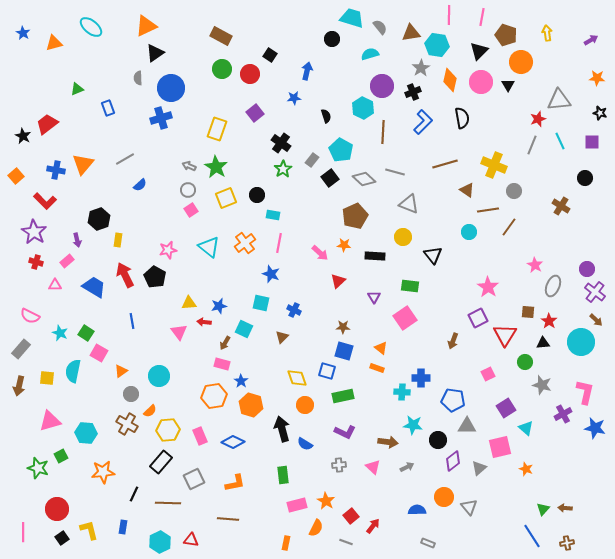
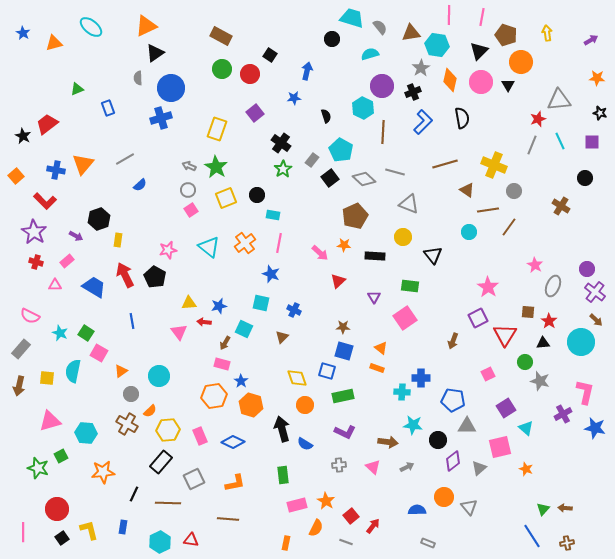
purple arrow at (77, 240): moved 1 px left, 4 px up; rotated 48 degrees counterclockwise
gray star at (542, 385): moved 2 px left, 4 px up
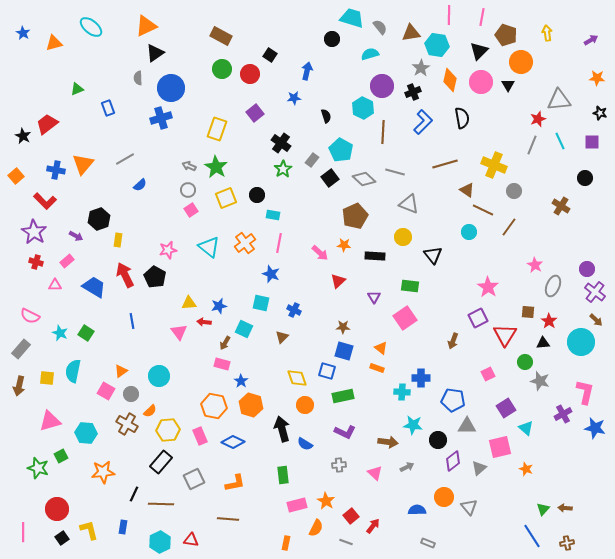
brown line at (488, 210): moved 5 px left; rotated 35 degrees clockwise
pink square at (99, 353): moved 7 px right, 38 px down
orange hexagon at (214, 396): moved 10 px down; rotated 20 degrees clockwise
pink triangle at (373, 467): moved 2 px right, 6 px down
brown line at (168, 503): moved 7 px left, 1 px down
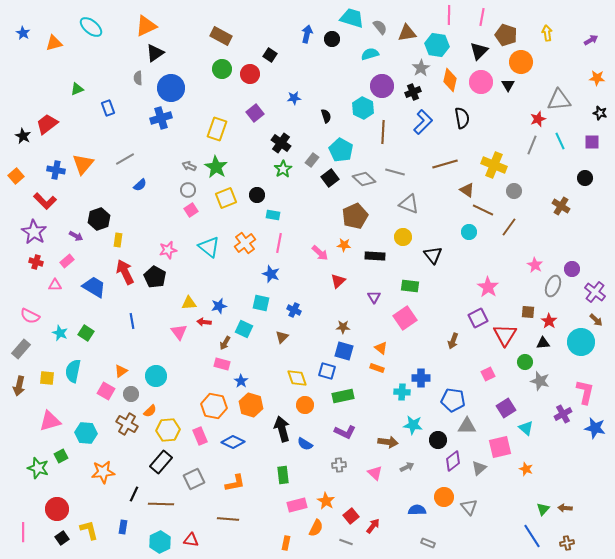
brown triangle at (411, 33): moved 4 px left
blue arrow at (307, 71): moved 37 px up
purple circle at (587, 269): moved 15 px left
red arrow at (125, 275): moved 3 px up
cyan circle at (159, 376): moved 3 px left
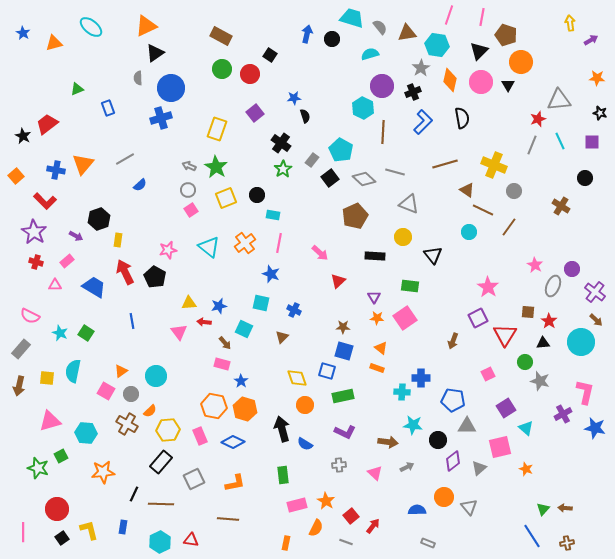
pink line at (449, 15): rotated 18 degrees clockwise
yellow arrow at (547, 33): moved 23 px right, 10 px up
black semicircle at (326, 116): moved 21 px left
orange star at (344, 245): moved 33 px right, 73 px down
brown arrow at (225, 343): rotated 72 degrees counterclockwise
orange hexagon at (251, 405): moved 6 px left, 4 px down
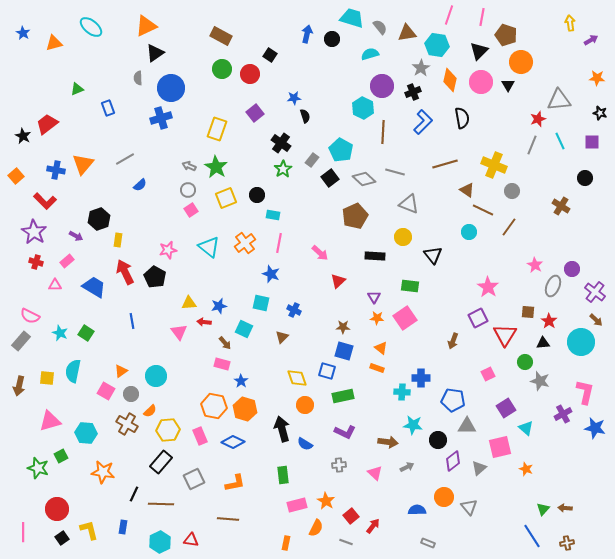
gray circle at (514, 191): moved 2 px left
gray rectangle at (21, 349): moved 8 px up
orange star at (103, 472): rotated 15 degrees clockwise
